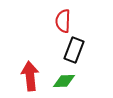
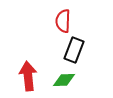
red arrow: moved 2 px left
green diamond: moved 1 px up
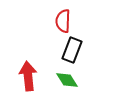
black rectangle: moved 2 px left
green diamond: moved 3 px right; rotated 60 degrees clockwise
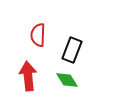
red semicircle: moved 25 px left, 14 px down
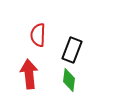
red arrow: moved 1 px right, 2 px up
green diamond: moved 2 px right; rotated 40 degrees clockwise
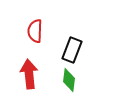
red semicircle: moved 3 px left, 4 px up
